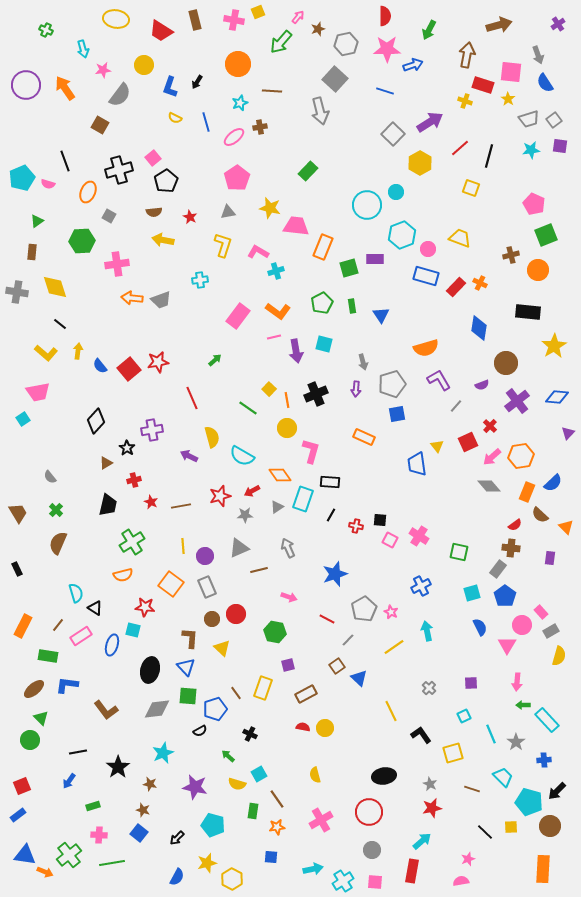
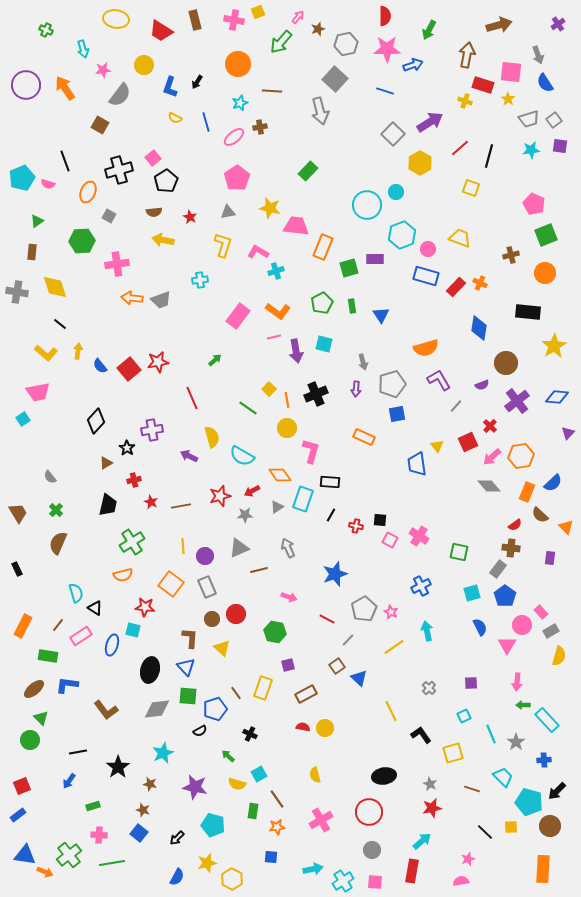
orange circle at (538, 270): moved 7 px right, 3 px down
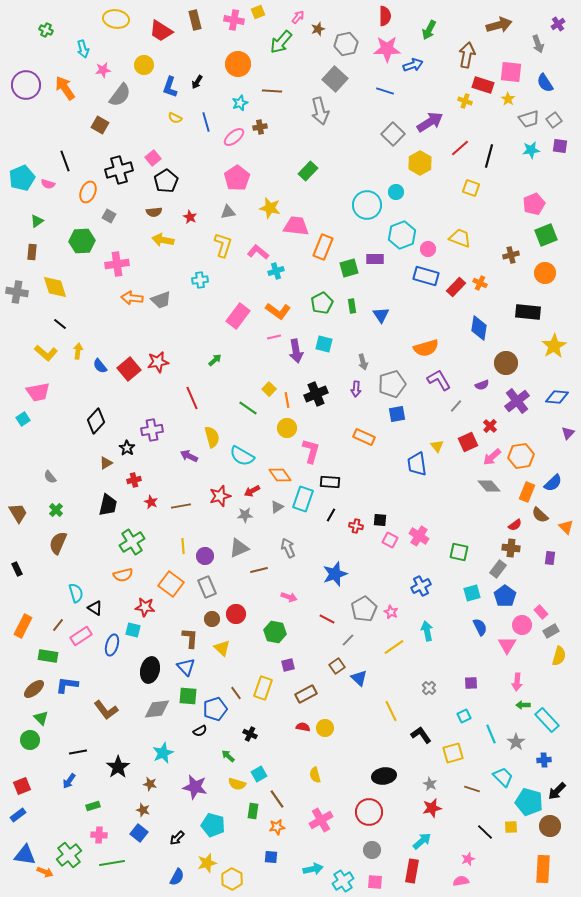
gray arrow at (538, 55): moved 11 px up
pink pentagon at (534, 204): rotated 25 degrees clockwise
pink L-shape at (258, 252): rotated 10 degrees clockwise
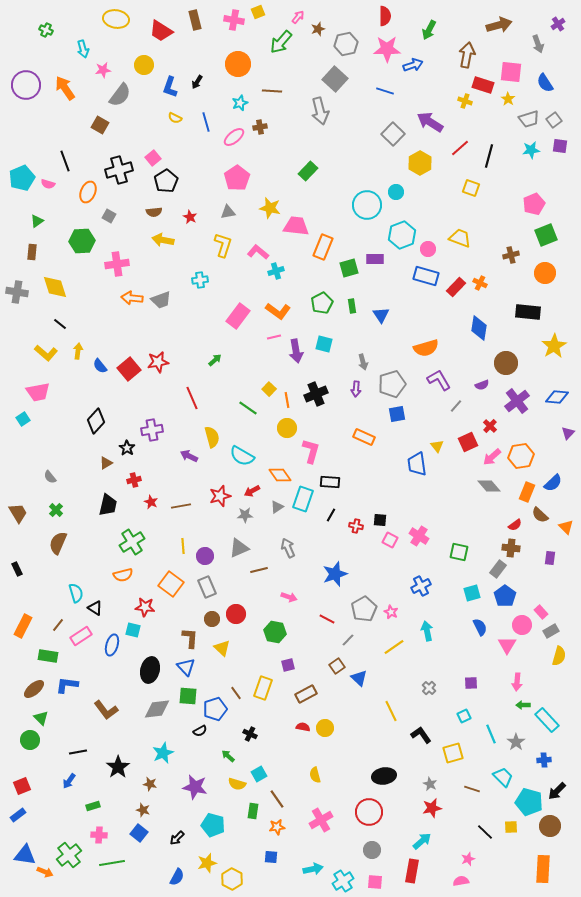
purple arrow at (430, 122): rotated 116 degrees counterclockwise
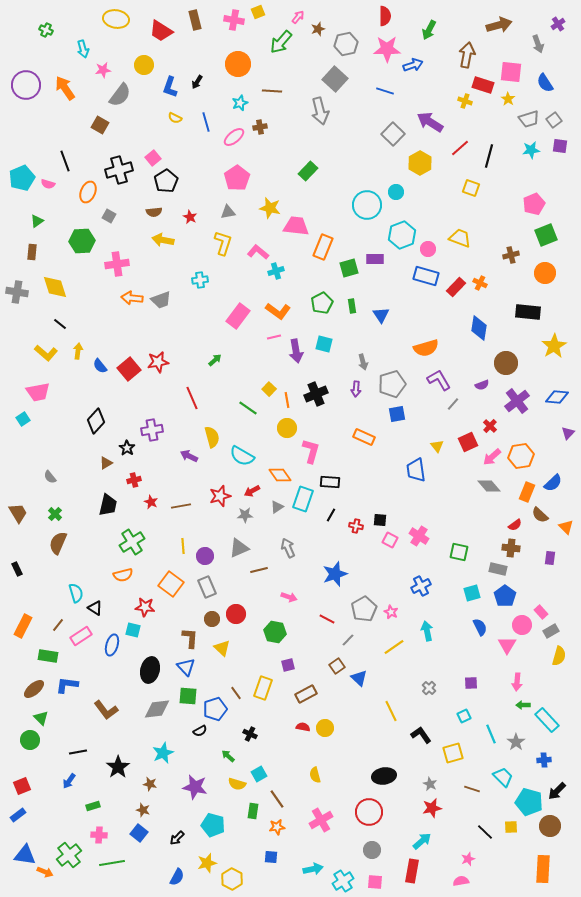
yellow L-shape at (223, 245): moved 2 px up
gray line at (456, 406): moved 3 px left, 2 px up
blue trapezoid at (417, 464): moved 1 px left, 6 px down
green cross at (56, 510): moved 1 px left, 4 px down
gray rectangle at (498, 569): rotated 66 degrees clockwise
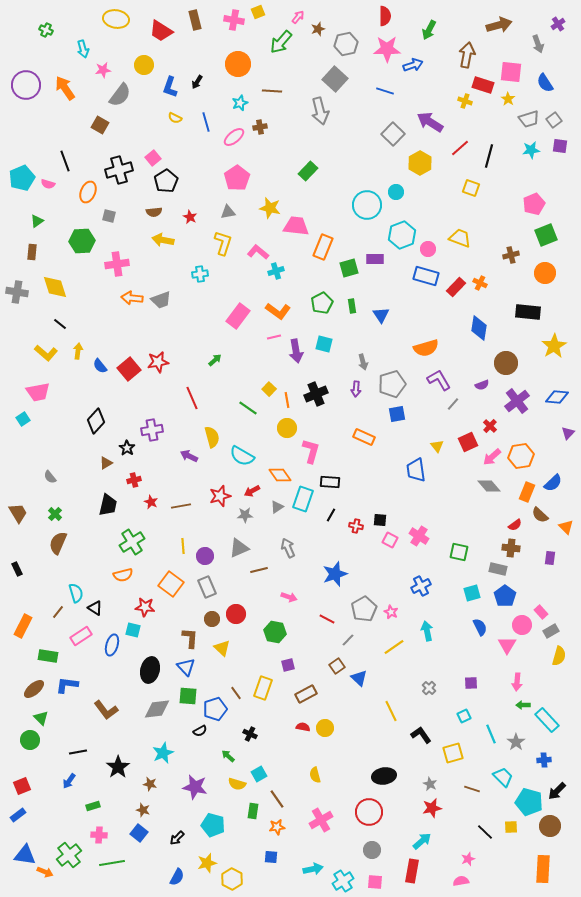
gray square at (109, 216): rotated 16 degrees counterclockwise
cyan cross at (200, 280): moved 6 px up
brown line at (58, 625): moved 13 px up
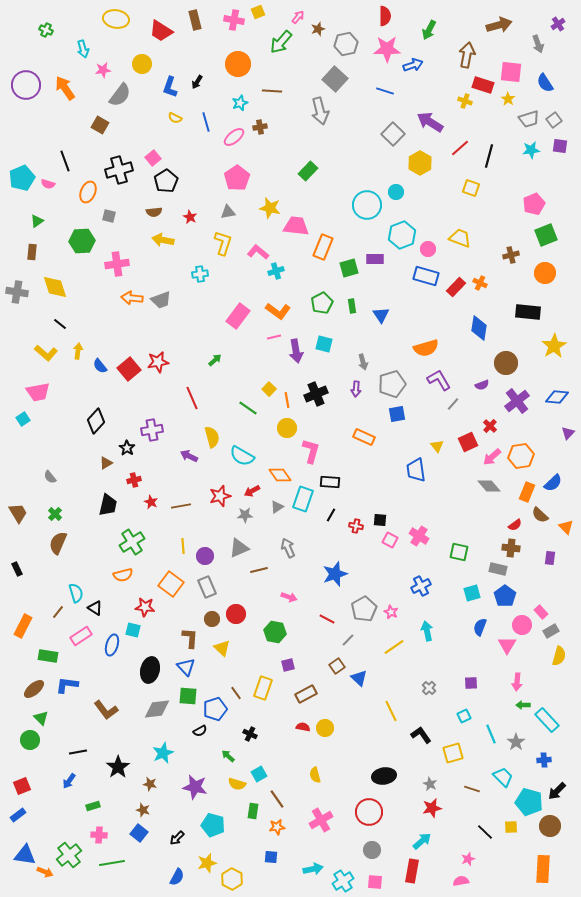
yellow circle at (144, 65): moved 2 px left, 1 px up
blue semicircle at (480, 627): rotated 132 degrees counterclockwise
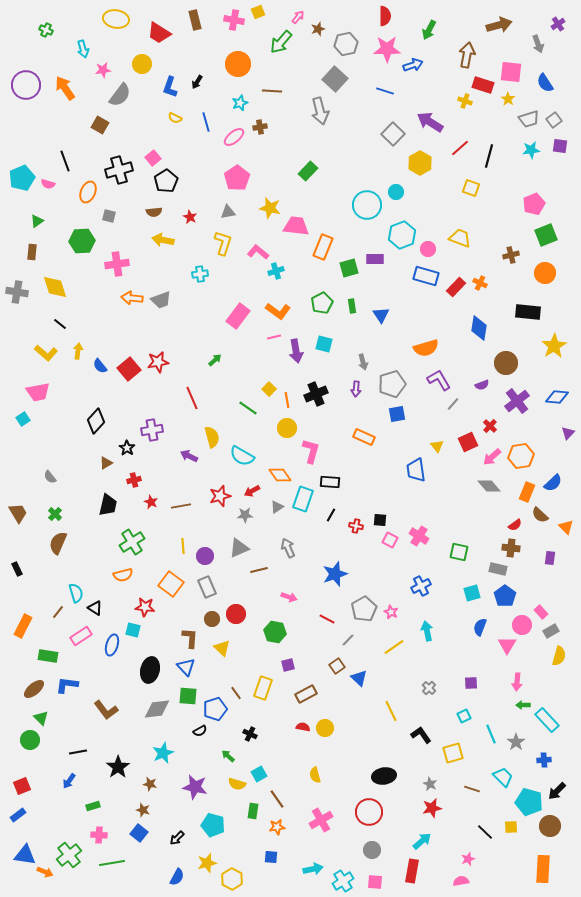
red trapezoid at (161, 31): moved 2 px left, 2 px down
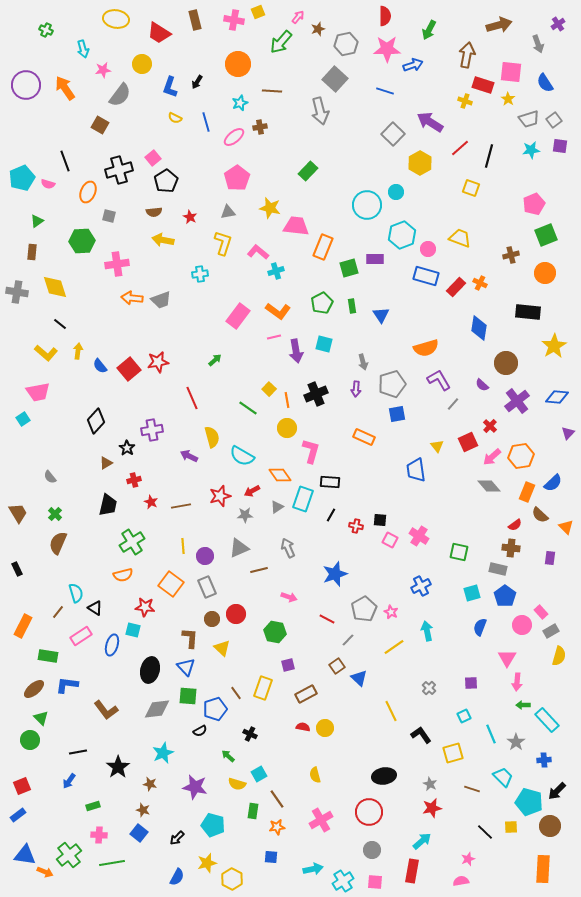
purple semicircle at (482, 385): rotated 64 degrees clockwise
pink triangle at (507, 645): moved 13 px down
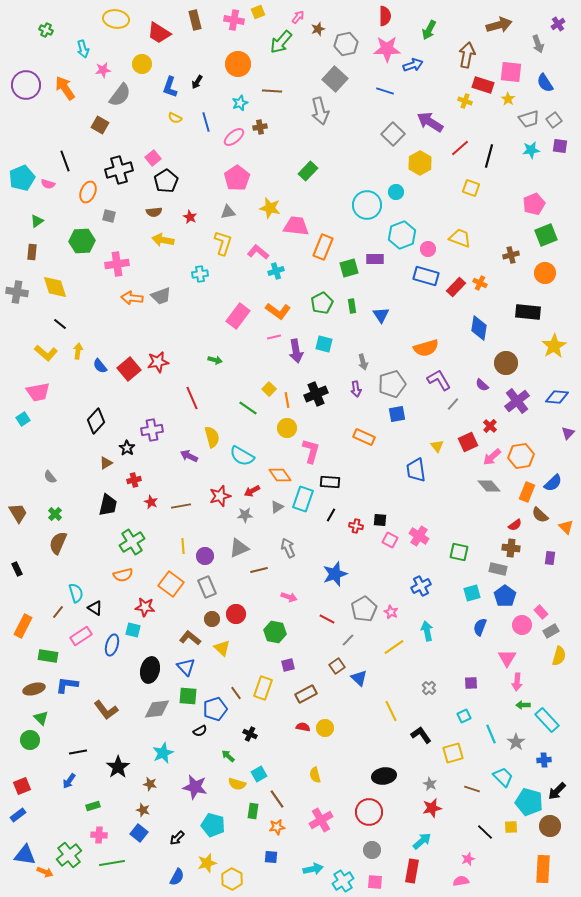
gray trapezoid at (161, 300): moved 4 px up
green arrow at (215, 360): rotated 56 degrees clockwise
purple arrow at (356, 389): rotated 14 degrees counterclockwise
brown L-shape at (190, 638): rotated 55 degrees counterclockwise
brown ellipse at (34, 689): rotated 25 degrees clockwise
